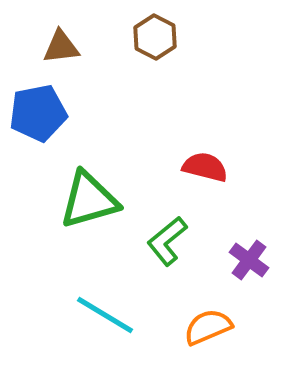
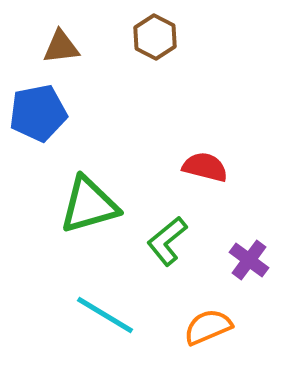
green triangle: moved 5 px down
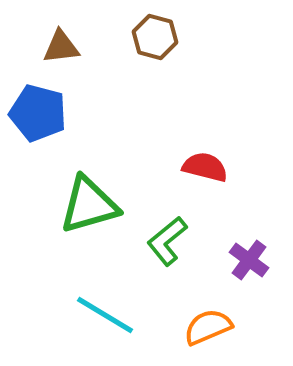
brown hexagon: rotated 12 degrees counterclockwise
blue pentagon: rotated 26 degrees clockwise
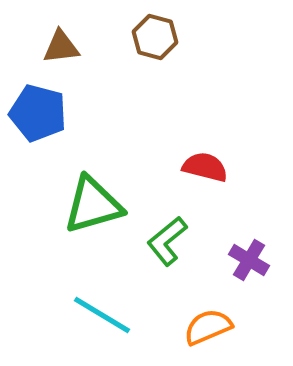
green triangle: moved 4 px right
purple cross: rotated 6 degrees counterclockwise
cyan line: moved 3 px left
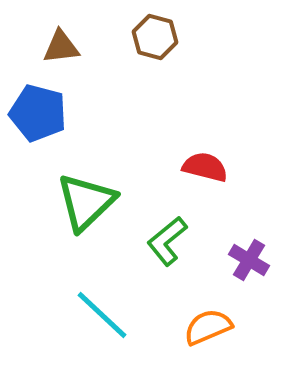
green triangle: moved 7 px left, 3 px up; rotated 28 degrees counterclockwise
cyan line: rotated 12 degrees clockwise
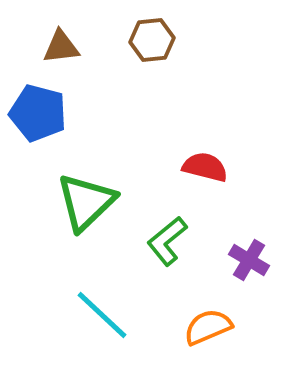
brown hexagon: moved 3 px left, 3 px down; rotated 21 degrees counterclockwise
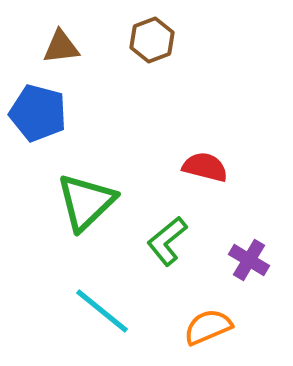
brown hexagon: rotated 15 degrees counterclockwise
cyan line: moved 4 px up; rotated 4 degrees counterclockwise
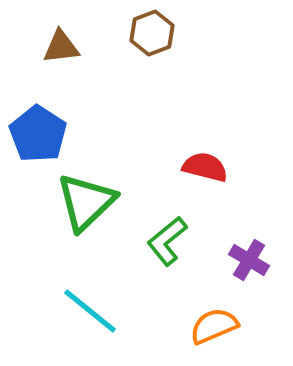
brown hexagon: moved 7 px up
blue pentagon: moved 21 px down; rotated 18 degrees clockwise
cyan line: moved 12 px left
orange semicircle: moved 6 px right, 1 px up
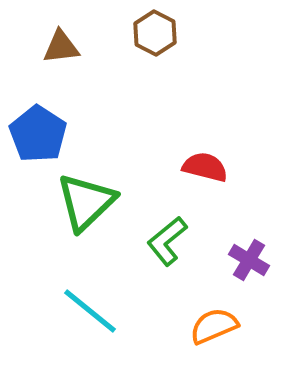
brown hexagon: moved 3 px right; rotated 12 degrees counterclockwise
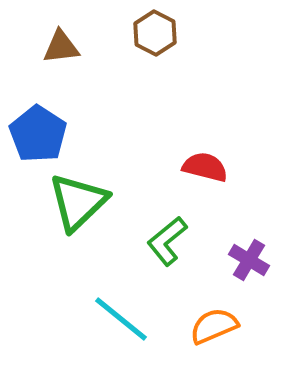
green triangle: moved 8 px left
cyan line: moved 31 px right, 8 px down
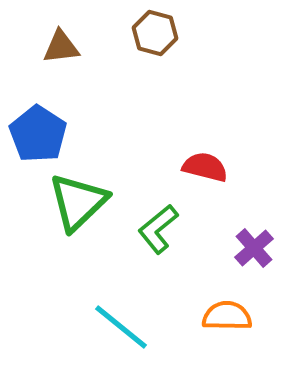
brown hexagon: rotated 12 degrees counterclockwise
green L-shape: moved 9 px left, 12 px up
purple cross: moved 5 px right, 12 px up; rotated 18 degrees clockwise
cyan line: moved 8 px down
orange semicircle: moved 13 px right, 10 px up; rotated 24 degrees clockwise
